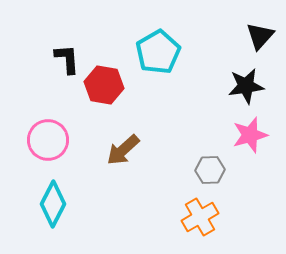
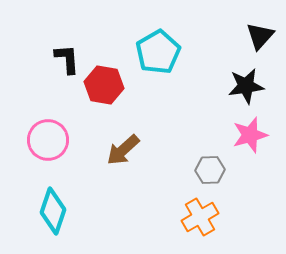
cyan diamond: moved 7 px down; rotated 9 degrees counterclockwise
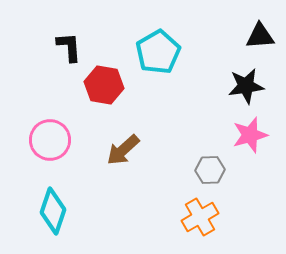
black triangle: rotated 44 degrees clockwise
black L-shape: moved 2 px right, 12 px up
pink circle: moved 2 px right
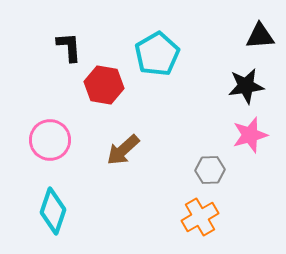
cyan pentagon: moved 1 px left, 2 px down
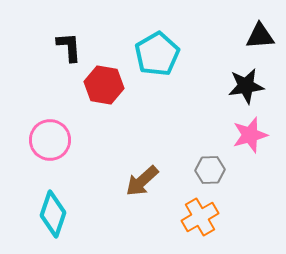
brown arrow: moved 19 px right, 31 px down
cyan diamond: moved 3 px down
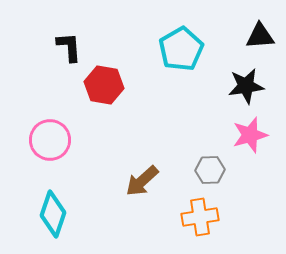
cyan pentagon: moved 24 px right, 5 px up
orange cross: rotated 21 degrees clockwise
